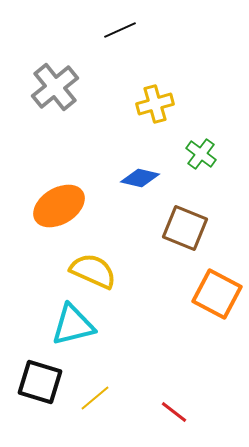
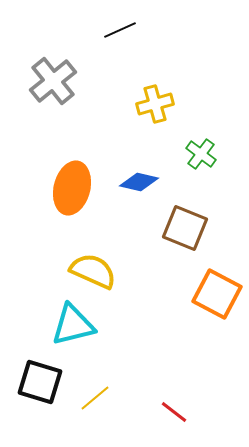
gray cross: moved 2 px left, 6 px up
blue diamond: moved 1 px left, 4 px down
orange ellipse: moved 13 px right, 18 px up; rotated 45 degrees counterclockwise
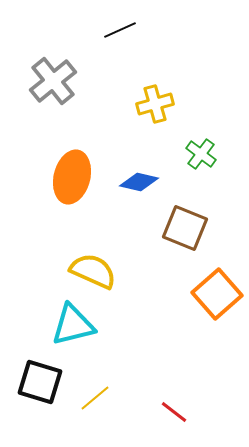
orange ellipse: moved 11 px up
orange square: rotated 21 degrees clockwise
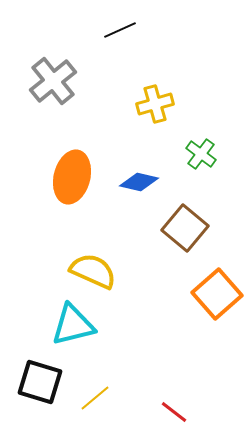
brown square: rotated 18 degrees clockwise
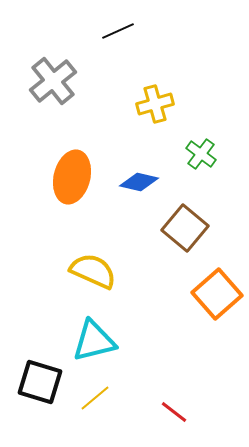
black line: moved 2 px left, 1 px down
cyan triangle: moved 21 px right, 16 px down
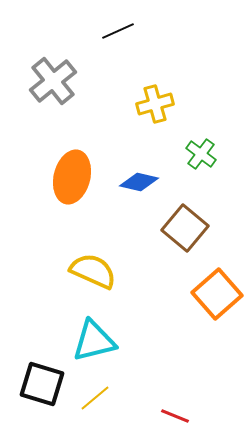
black square: moved 2 px right, 2 px down
red line: moved 1 px right, 4 px down; rotated 16 degrees counterclockwise
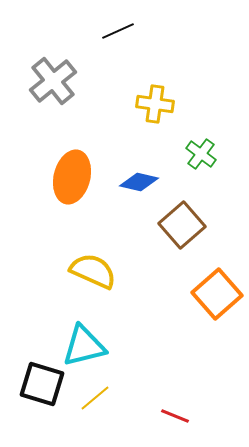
yellow cross: rotated 24 degrees clockwise
brown square: moved 3 px left, 3 px up; rotated 9 degrees clockwise
cyan triangle: moved 10 px left, 5 px down
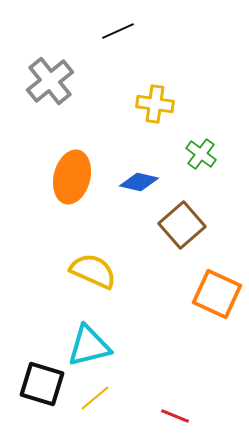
gray cross: moved 3 px left
orange square: rotated 24 degrees counterclockwise
cyan triangle: moved 5 px right
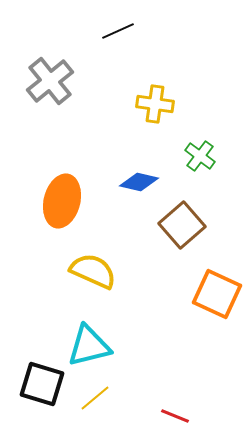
green cross: moved 1 px left, 2 px down
orange ellipse: moved 10 px left, 24 px down
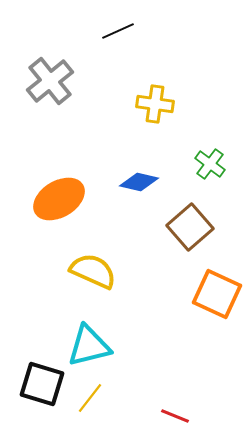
green cross: moved 10 px right, 8 px down
orange ellipse: moved 3 px left, 2 px up; rotated 45 degrees clockwise
brown square: moved 8 px right, 2 px down
yellow line: moved 5 px left; rotated 12 degrees counterclockwise
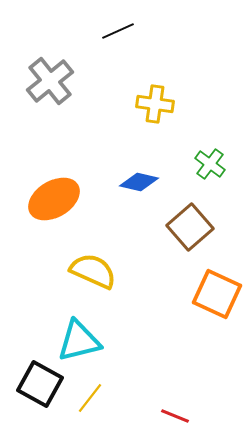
orange ellipse: moved 5 px left
cyan triangle: moved 10 px left, 5 px up
black square: moved 2 px left; rotated 12 degrees clockwise
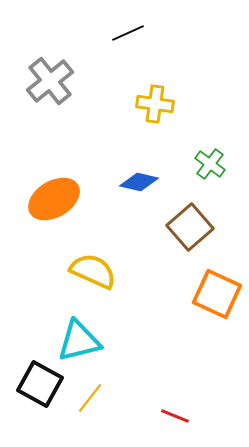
black line: moved 10 px right, 2 px down
